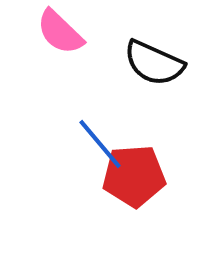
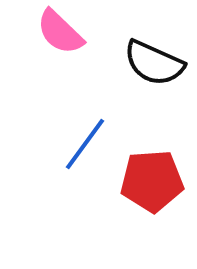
blue line: moved 15 px left; rotated 76 degrees clockwise
red pentagon: moved 18 px right, 5 px down
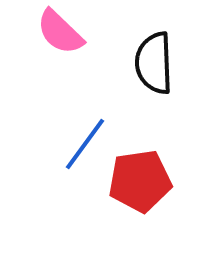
black semicircle: rotated 64 degrees clockwise
red pentagon: moved 12 px left; rotated 4 degrees counterclockwise
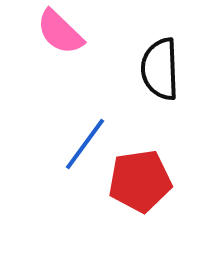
black semicircle: moved 6 px right, 6 px down
